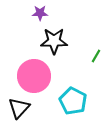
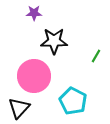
purple star: moved 6 px left
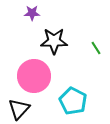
purple star: moved 2 px left
green line: moved 8 px up; rotated 64 degrees counterclockwise
black triangle: moved 1 px down
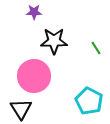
purple star: moved 2 px right, 1 px up
cyan pentagon: moved 16 px right
black triangle: moved 2 px right; rotated 15 degrees counterclockwise
